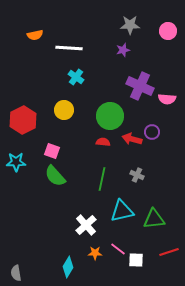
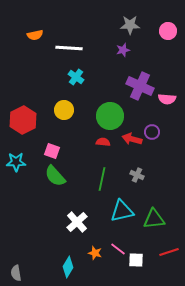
white cross: moved 9 px left, 3 px up
orange star: rotated 16 degrees clockwise
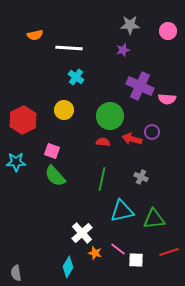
gray cross: moved 4 px right, 2 px down
white cross: moved 5 px right, 11 px down
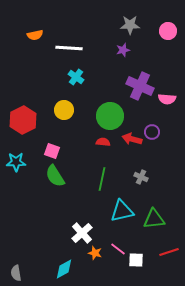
green semicircle: rotated 10 degrees clockwise
cyan diamond: moved 4 px left, 2 px down; rotated 30 degrees clockwise
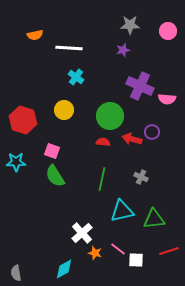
red hexagon: rotated 16 degrees counterclockwise
red line: moved 1 px up
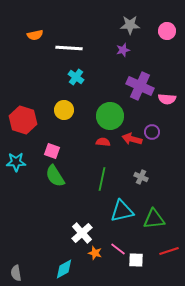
pink circle: moved 1 px left
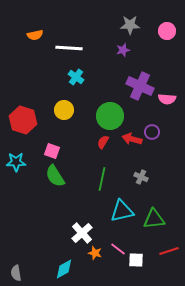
red semicircle: rotated 64 degrees counterclockwise
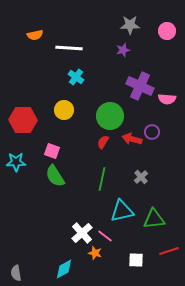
red hexagon: rotated 16 degrees counterclockwise
gray cross: rotated 24 degrees clockwise
pink line: moved 13 px left, 13 px up
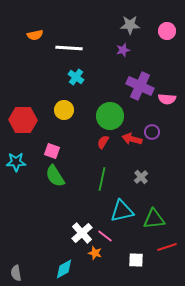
red line: moved 2 px left, 4 px up
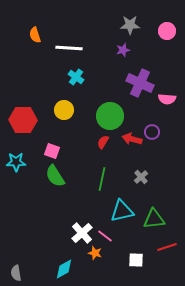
orange semicircle: rotated 84 degrees clockwise
purple cross: moved 3 px up
